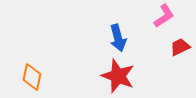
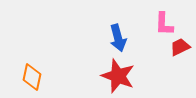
pink L-shape: moved 8 px down; rotated 125 degrees clockwise
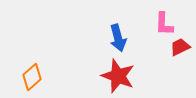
orange diamond: rotated 36 degrees clockwise
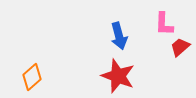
blue arrow: moved 1 px right, 2 px up
red trapezoid: rotated 15 degrees counterclockwise
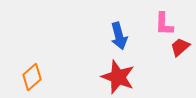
red star: moved 1 px down
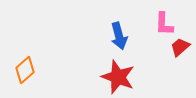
orange diamond: moved 7 px left, 7 px up
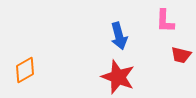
pink L-shape: moved 1 px right, 3 px up
red trapezoid: moved 1 px right, 8 px down; rotated 125 degrees counterclockwise
orange diamond: rotated 12 degrees clockwise
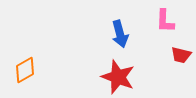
blue arrow: moved 1 px right, 2 px up
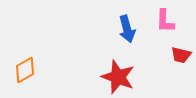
blue arrow: moved 7 px right, 5 px up
